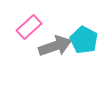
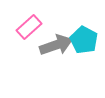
gray arrow: moved 1 px right, 1 px up
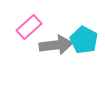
gray arrow: rotated 12 degrees clockwise
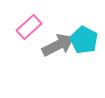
gray arrow: moved 2 px right; rotated 20 degrees counterclockwise
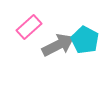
cyan pentagon: moved 1 px right
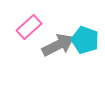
cyan pentagon: rotated 8 degrees counterclockwise
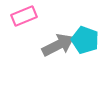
pink rectangle: moved 5 px left, 11 px up; rotated 20 degrees clockwise
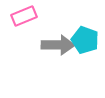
gray arrow: rotated 28 degrees clockwise
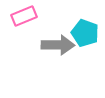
cyan pentagon: moved 7 px up
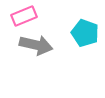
gray arrow: moved 22 px left; rotated 12 degrees clockwise
